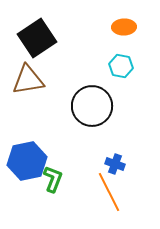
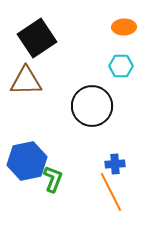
cyan hexagon: rotated 10 degrees counterclockwise
brown triangle: moved 2 px left, 1 px down; rotated 8 degrees clockwise
blue cross: rotated 24 degrees counterclockwise
orange line: moved 2 px right
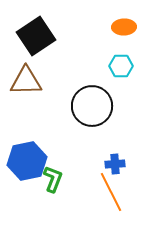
black square: moved 1 px left, 2 px up
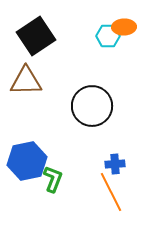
cyan hexagon: moved 13 px left, 30 px up
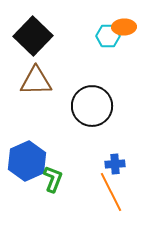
black square: moved 3 px left; rotated 12 degrees counterclockwise
brown triangle: moved 10 px right
blue hexagon: rotated 12 degrees counterclockwise
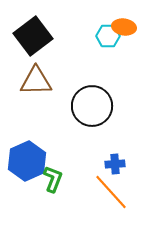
orange ellipse: rotated 10 degrees clockwise
black square: rotated 9 degrees clockwise
orange line: rotated 15 degrees counterclockwise
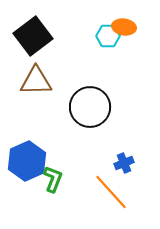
black circle: moved 2 px left, 1 px down
blue cross: moved 9 px right, 1 px up; rotated 18 degrees counterclockwise
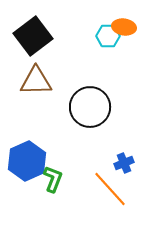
orange line: moved 1 px left, 3 px up
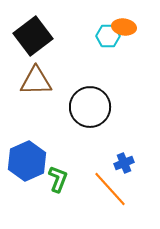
green L-shape: moved 5 px right
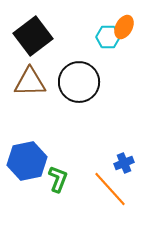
orange ellipse: rotated 70 degrees counterclockwise
cyan hexagon: moved 1 px down
brown triangle: moved 6 px left, 1 px down
black circle: moved 11 px left, 25 px up
blue hexagon: rotated 12 degrees clockwise
